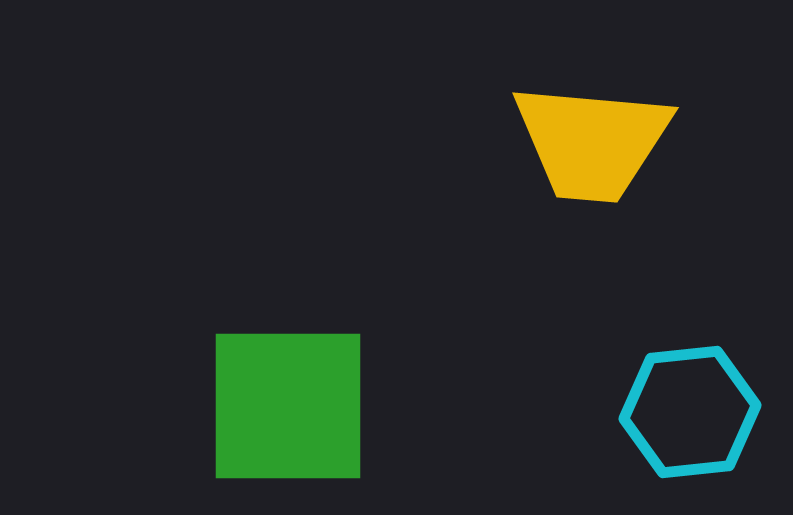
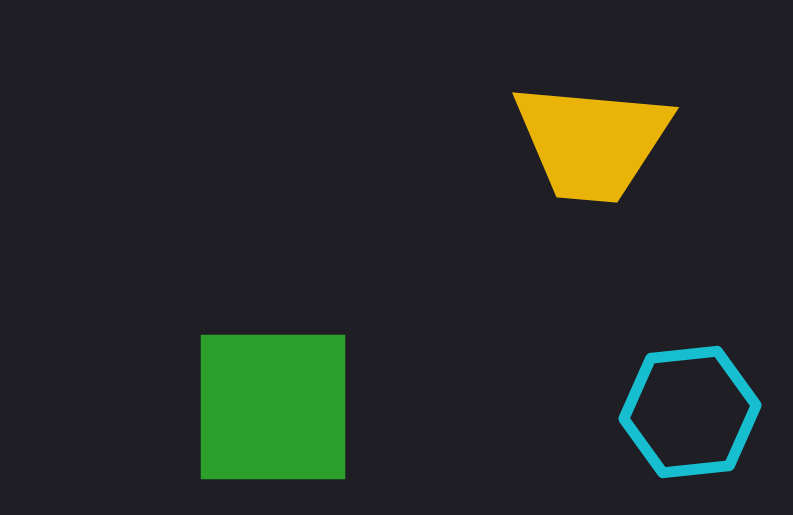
green square: moved 15 px left, 1 px down
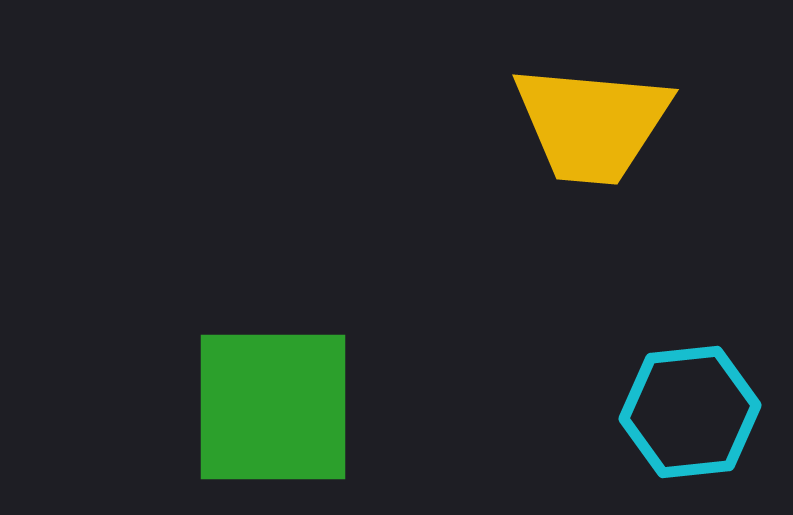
yellow trapezoid: moved 18 px up
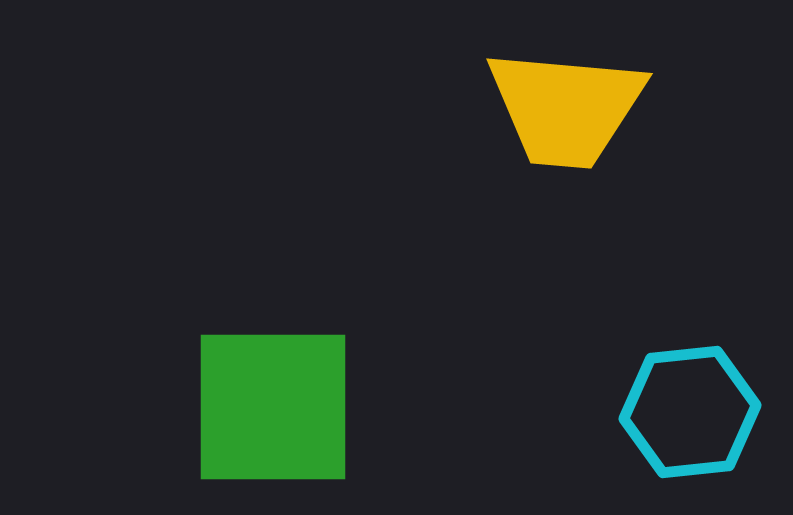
yellow trapezoid: moved 26 px left, 16 px up
